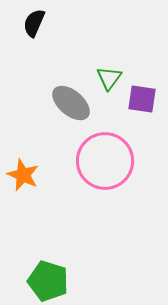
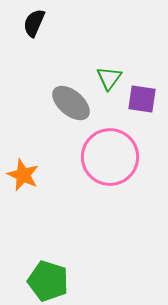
pink circle: moved 5 px right, 4 px up
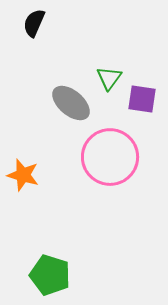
orange star: rotated 8 degrees counterclockwise
green pentagon: moved 2 px right, 6 px up
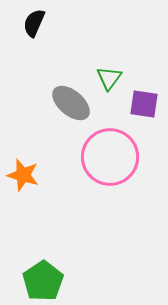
purple square: moved 2 px right, 5 px down
green pentagon: moved 7 px left, 6 px down; rotated 21 degrees clockwise
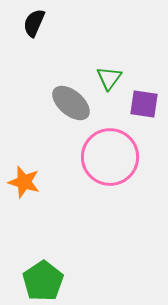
orange star: moved 1 px right, 7 px down
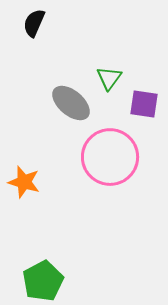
green pentagon: rotated 6 degrees clockwise
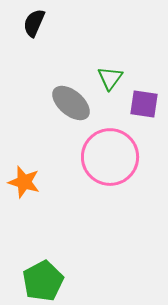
green triangle: moved 1 px right
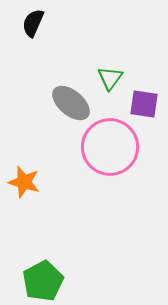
black semicircle: moved 1 px left
pink circle: moved 10 px up
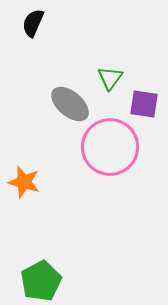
gray ellipse: moved 1 px left, 1 px down
green pentagon: moved 2 px left
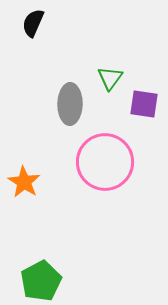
gray ellipse: rotated 51 degrees clockwise
pink circle: moved 5 px left, 15 px down
orange star: rotated 16 degrees clockwise
